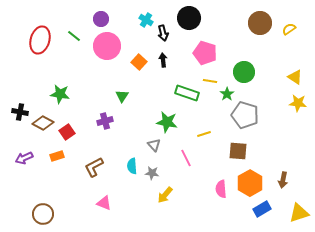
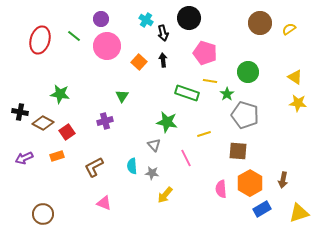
green circle at (244, 72): moved 4 px right
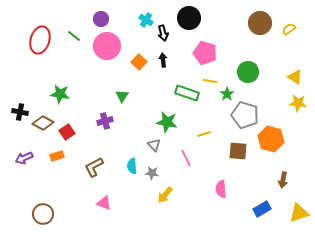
orange hexagon at (250, 183): moved 21 px right, 44 px up; rotated 15 degrees counterclockwise
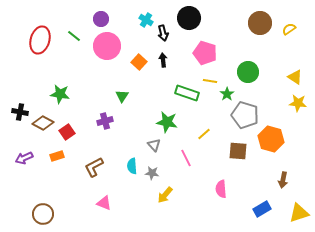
yellow line at (204, 134): rotated 24 degrees counterclockwise
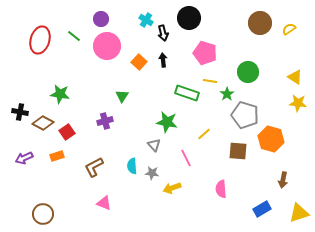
yellow arrow at (165, 195): moved 7 px right, 7 px up; rotated 30 degrees clockwise
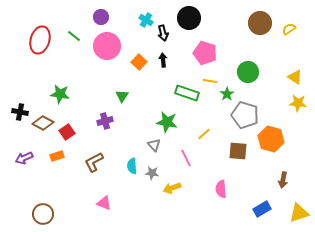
purple circle at (101, 19): moved 2 px up
brown L-shape at (94, 167): moved 5 px up
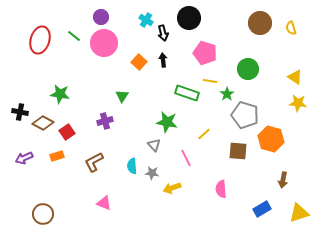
yellow semicircle at (289, 29): moved 2 px right, 1 px up; rotated 72 degrees counterclockwise
pink circle at (107, 46): moved 3 px left, 3 px up
green circle at (248, 72): moved 3 px up
